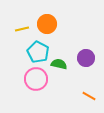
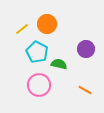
yellow line: rotated 24 degrees counterclockwise
cyan pentagon: moved 1 px left
purple circle: moved 9 px up
pink circle: moved 3 px right, 6 px down
orange line: moved 4 px left, 6 px up
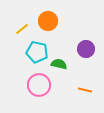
orange circle: moved 1 px right, 3 px up
cyan pentagon: rotated 15 degrees counterclockwise
orange line: rotated 16 degrees counterclockwise
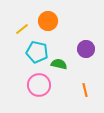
orange line: rotated 64 degrees clockwise
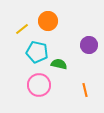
purple circle: moved 3 px right, 4 px up
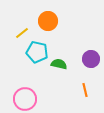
yellow line: moved 4 px down
purple circle: moved 2 px right, 14 px down
pink circle: moved 14 px left, 14 px down
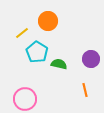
cyan pentagon: rotated 20 degrees clockwise
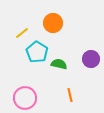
orange circle: moved 5 px right, 2 px down
orange line: moved 15 px left, 5 px down
pink circle: moved 1 px up
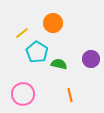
pink circle: moved 2 px left, 4 px up
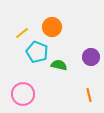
orange circle: moved 1 px left, 4 px down
cyan pentagon: rotated 10 degrees counterclockwise
purple circle: moved 2 px up
green semicircle: moved 1 px down
orange line: moved 19 px right
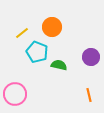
pink circle: moved 8 px left
